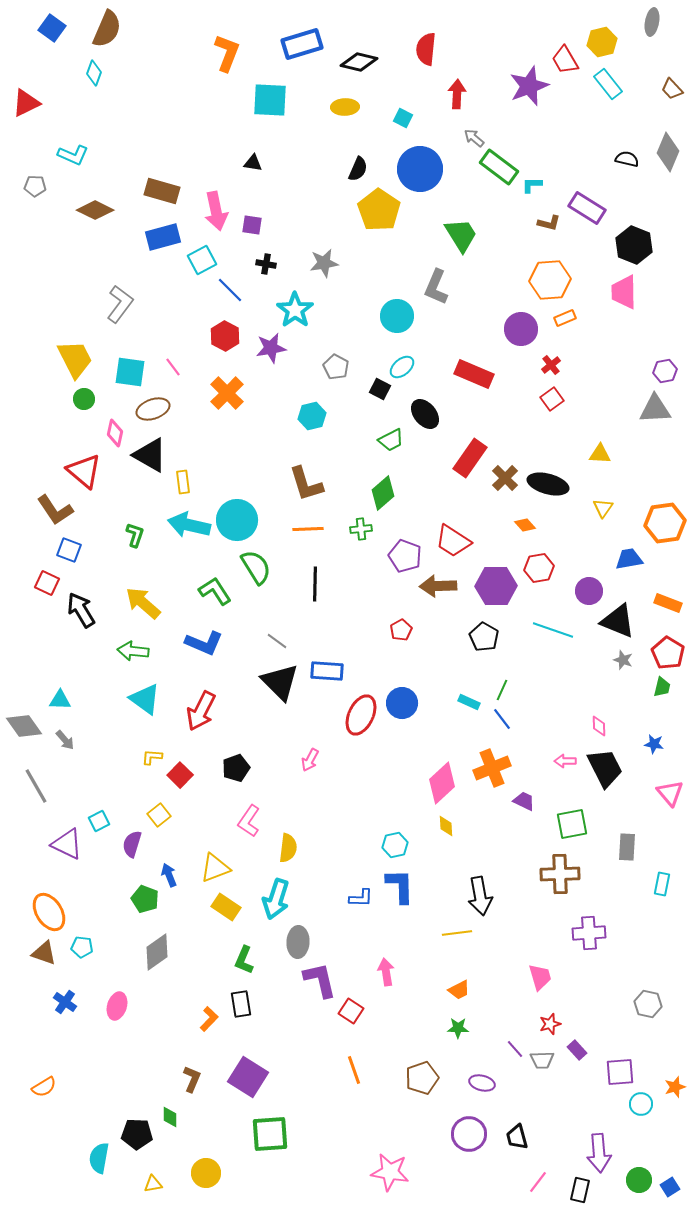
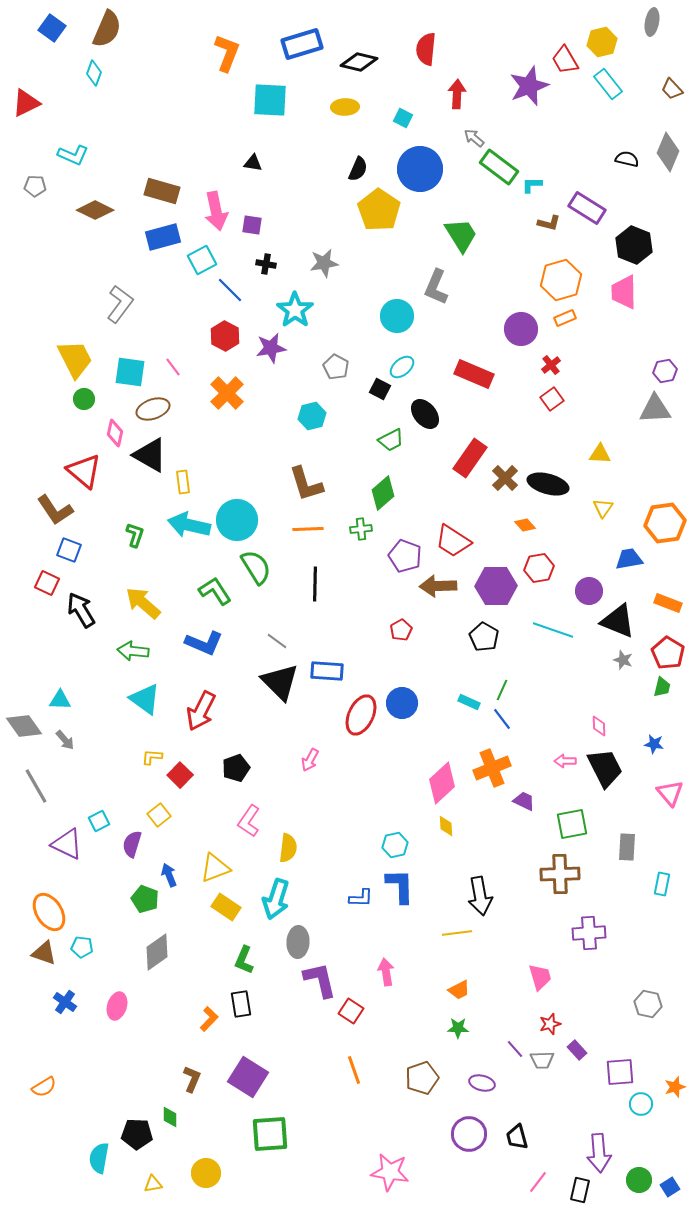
orange hexagon at (550, 280): moved 11 px right; rotated 12 degrees counterclockwise
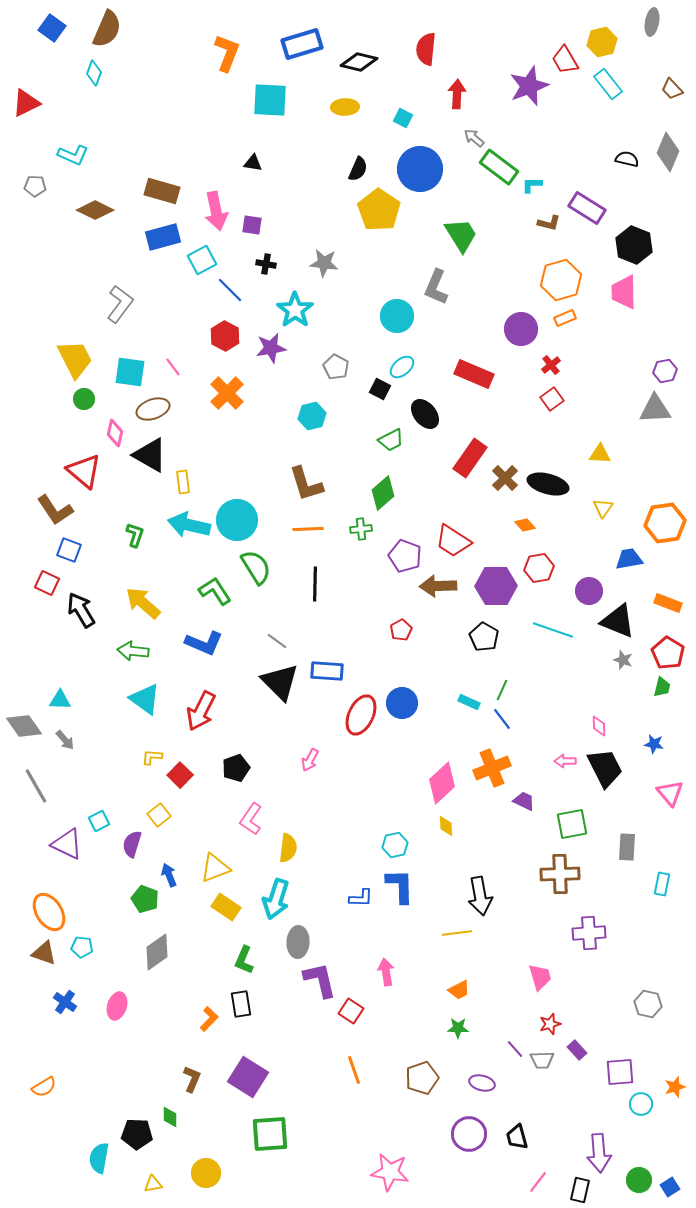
gray star at (324, 263): rotated 16 degrees clockwise
pink L-shape at (249, 821): moved 2 px right, 2 px up
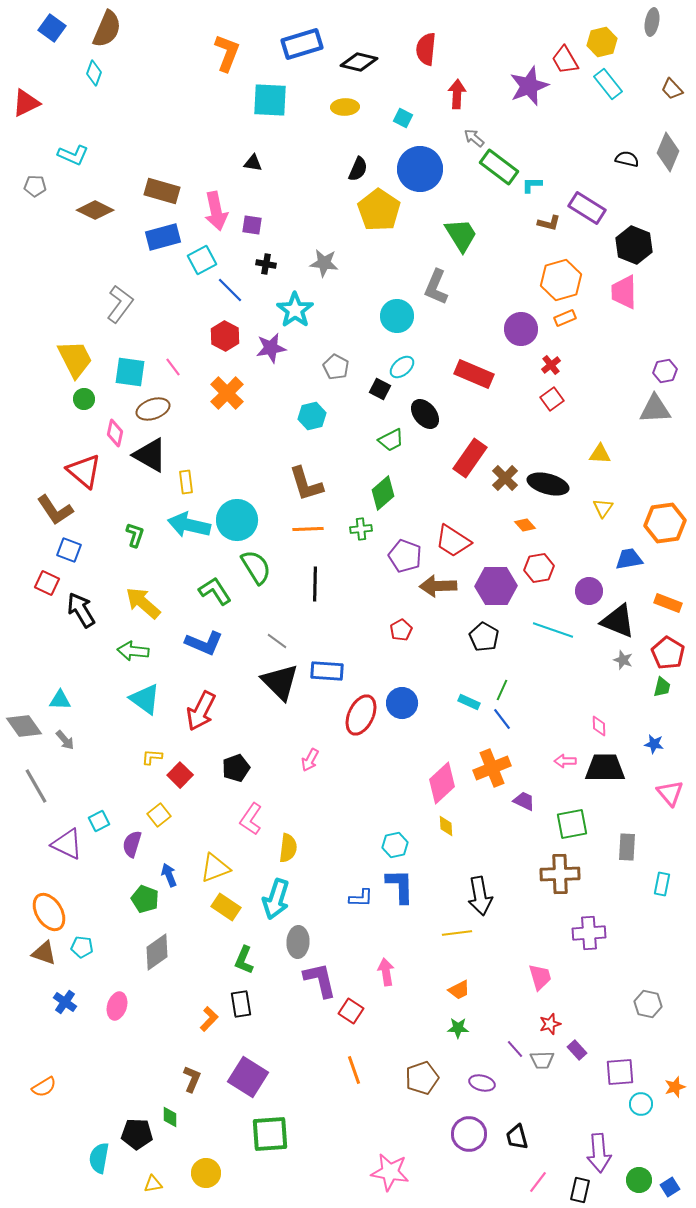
yellow rectangle at (183, 482): moved 3 px right
black trapezoid at (605, 768): rotated 63 degrees counterclockwise
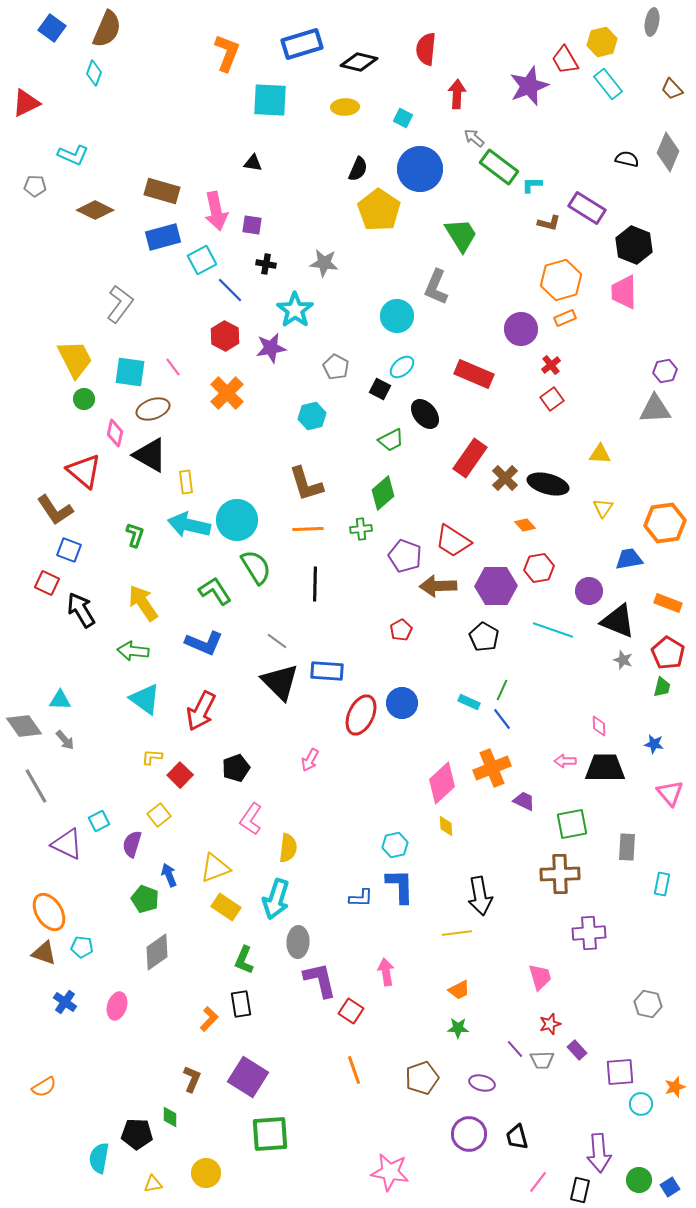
yellow arrow at (143, 603): rotated 15 degrees clockwise
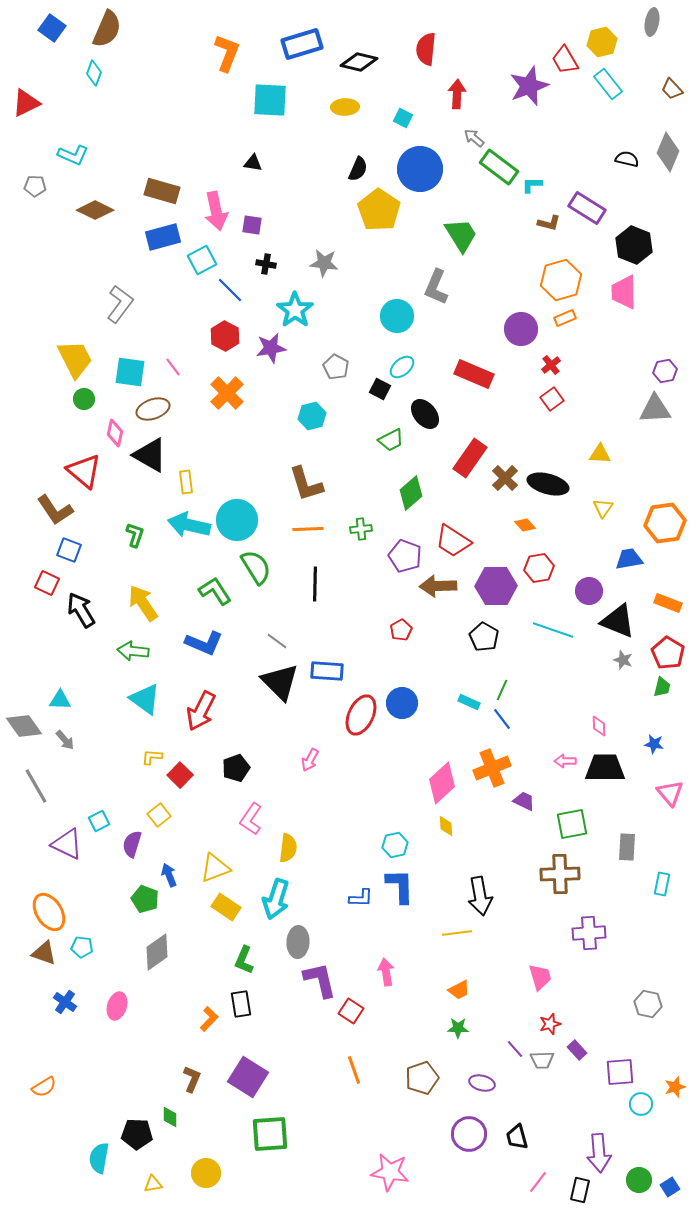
green diamond at (383, 493): moved 28 px right
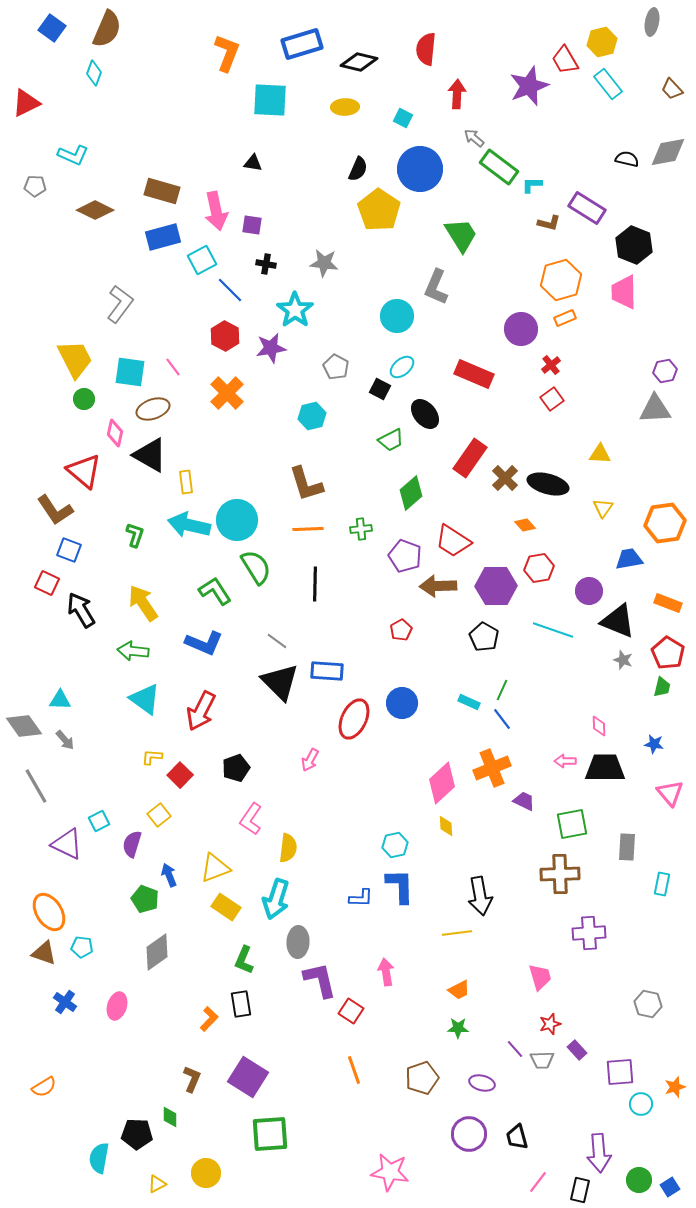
gray diamond at (668, 152): rotated 57 degrees clockwise
red ellipse at (361, 715): moved 7 px left, 4 px down
yellow triangle at (153, 1184): moved 4 px right; rotated 18 degrees counterclockwise
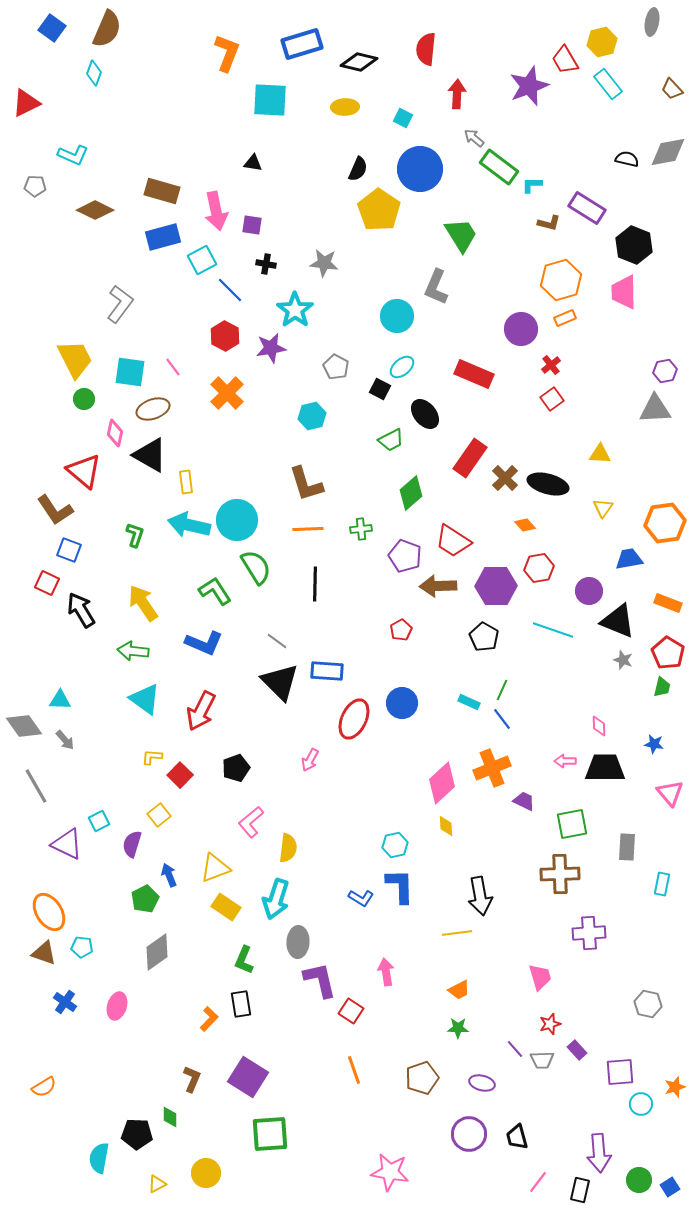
pink L-shape at (251, 819): moved 3 px down; rotated 16 degrees clockwise
blue L-shape at (361, 898): rotated 30 degrees clockwise
green pentagon at (145, 899): rotated 24 degrees clockwise
